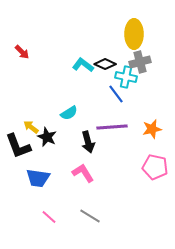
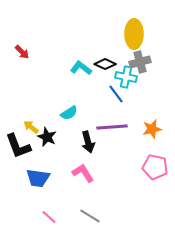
cyan L-shape: moved 2 px left, 3 px down
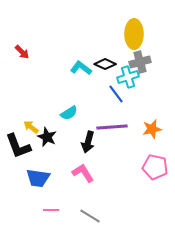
cyan cross: moved 2 px right; rotated 30 degrees counterclockwise
black arrow: rotated 30 degrees clockwise
pink line: moved 2 px right, 7 px up; rotated 42 degrees counterclockwise
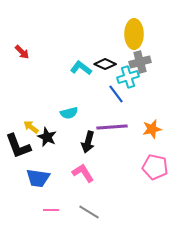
cyan semicircle: rotated 18 degrees clockwise
gray line: moved 1 px left, 4 px up
